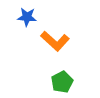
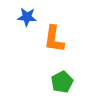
orange L-shape: moved 1 px left, 2 px up; rotated 56 degrees clockwise
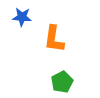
blue star: moved 5 px left
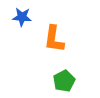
green pentagon: moved 2 px right, 1 px up
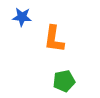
green pentagon: rotated 15 degrees clockwise
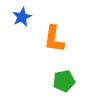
blue star: rotated 30 degrees counterclockwise
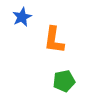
orange L-shape: moved 1 px down
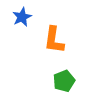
green pentagon: rotated 10 degrees counterclockwise
